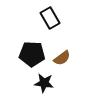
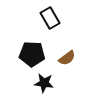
brown semicircle: moved 5 px right
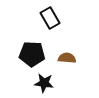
brown semicircle: rotated 138 degrees counterclockwise
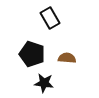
black pentagon: rotated 15 degrees clockwise
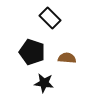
black rectangle: rotated 15 degrees counterclockwise
black pentagon: moved 2 px up
